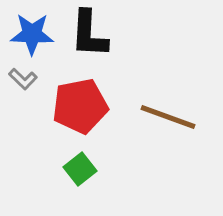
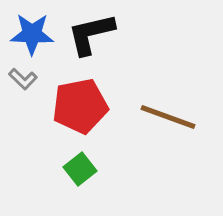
black L-shape: moved 2 px right; rotated 74 degrees clockwise
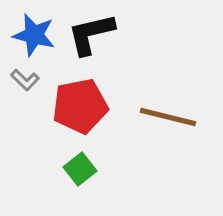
blue star: moved 2 px right, 1 px down; rotated 12 degrees clockwise
gray L-shape: moved 2 px right, 1 px down
brown line: rotated 6 degrees counterclockwise
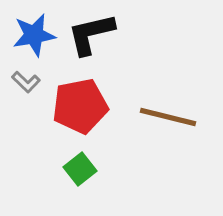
blue star: rotated 24 degrees counterclockwise
gray L-shape: moved 1 px right, 2 px down
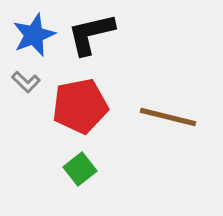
blue star: rotated 12 degrees counterclockwise
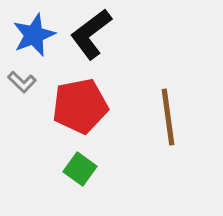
black L-shape: rotated 24 degrees counterclockwise
gray L-shape: moved 4 px left
brown line: rotated 68 degrees clockwise
green square: rotated 16 degrees counterclockwise
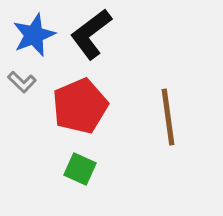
red pentagon: rotated 12 degrees counterclockwise
green square: rotated 12 degrees counterclockwise
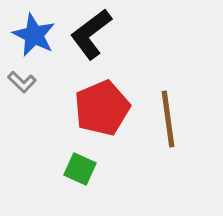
blue star: rotated 24 degrees counterclockwise
red pentagon: moved 22 px right, 2 px down
brown line: moved 2 px down
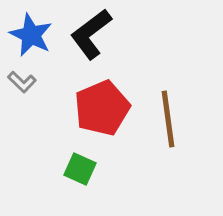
blue star: moved 3 px left
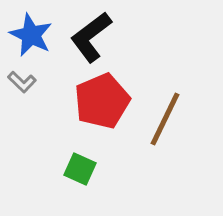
black L-shape: moved 3 px down
red pentagon: moved 7 px up
brown line: moved 3 px left; rotated 34 degrees clockwise
